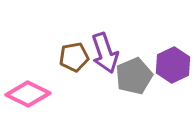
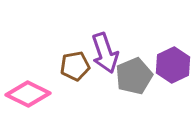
brown pentagon: moved 1 px right, 9 px down
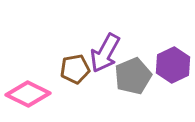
purple arrow: rotated 48 degrees clockwise
brown pentagon: moved 3 px down
gray pentagon: moved 1 px left
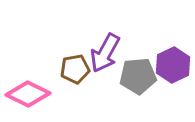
gray pentagon: moved 5 px right; rotated 18 degrees clockwise
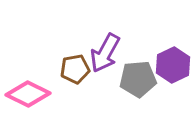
gray pentagon: moved 3 px down
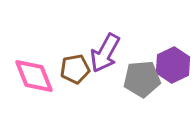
gray pentagon: moved 4 px right
pink diamond: moved 6 px right, 18 px up; rotated 42 degrees clockwise
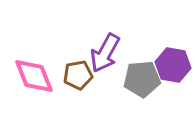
purple hexagon: rotated 24 degrees counterclockwise
brown pentagon: moved 3 px right, 6 px down
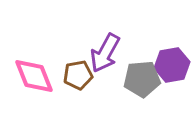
purple hexagon: moved 1 px left; rotated 20 degrees counterclockwise
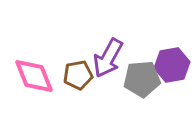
purple arrow: moved 3 px right, 5 px down
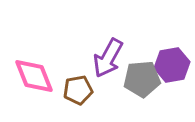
brown pentagon: moved 15 px down
